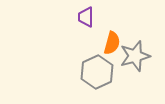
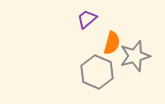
purple trapezoid: moved 1 px right, 2 px down; rotated 50 degrees clockwise
gray hexagon: rotated 12 degrees counterclockwise
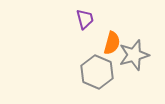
purple trapezoid: moved 2 px left; rotated 115 degrees clockwise
gray star: moved 1 px left, 1 px up
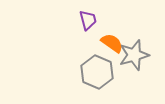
purple trapezoid: moved 3 px right, 1 px down
orange semicircle: rotated 70 degrees counterclockwise
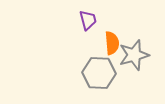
orange semicircle: rotated 50 degrees clockwise
gray hexagon: moved 2 px right, 1 px down; rotated 20 degrees counterclockwise
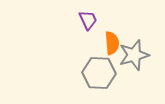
purple trapezoid: rotated 10 degrees counterclockwise
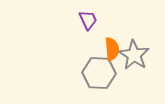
orange semicircle: moved 6 px down
gray star: rotated 24 degrees counterclockwise
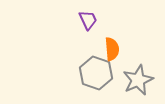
gray star: moved 4 px right, 25 px down; rotated 16 degrees clockwise
gray hexagon: moved 3 px left; rotated 16 degrees clockwise
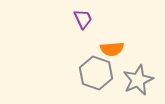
purple trapezoid: moved 5 px left, 1 px up
orange semicircle: rotated 90 degrees clockwise
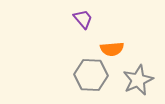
purple trapezoid: rotated 15 degrees counterclockwise
gray hexagon: moved 5 px left, 2 px down; rotated 16 degrees counterclockwise
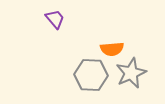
purple trapezoid: moved 28 px left
gray star: moved 7 px left, 7 px up
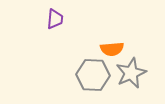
purple trapezoid: rotated 45 degrees clockwise
gray hexagon: moved 2 px right
